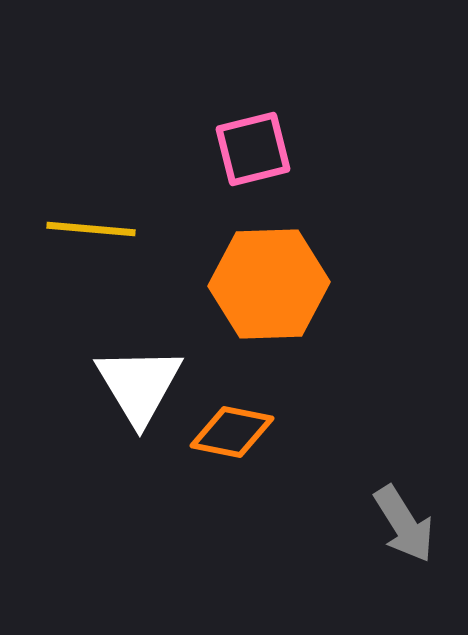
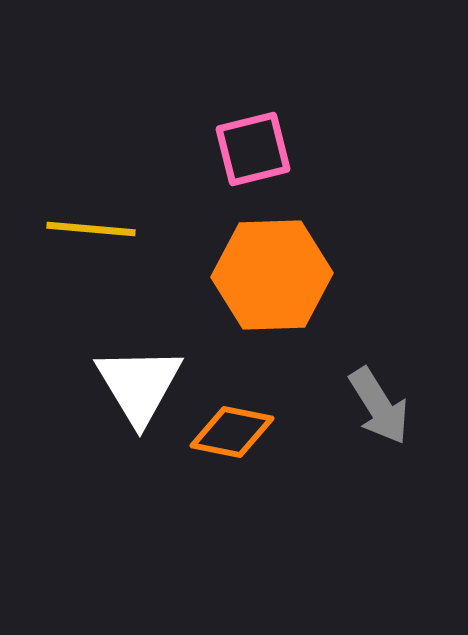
orange hexagon: moved 3 px right, 9 px up
gray arrow: moved 25 px left, 118 px up
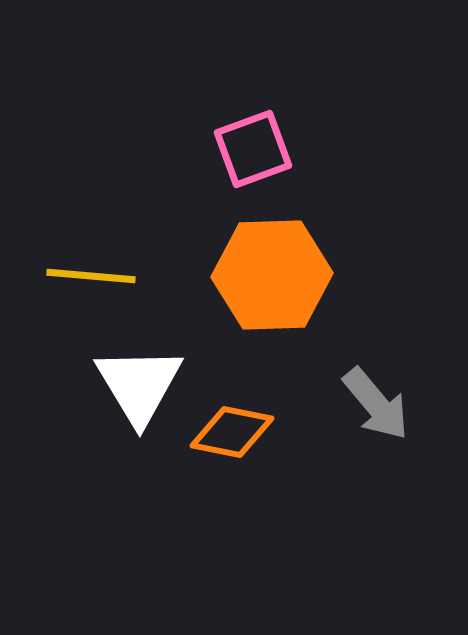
pink square: rotated 6 degrees counterclockwise
yellow line: moved 47 px down
gray arrow: moved 3 px left, 2 px up; rotated 8 degrees counterclockwise
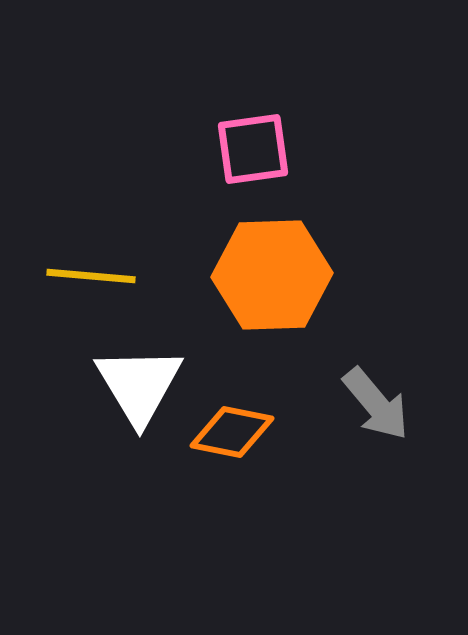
pink square: rotated 12 degrees clockwise
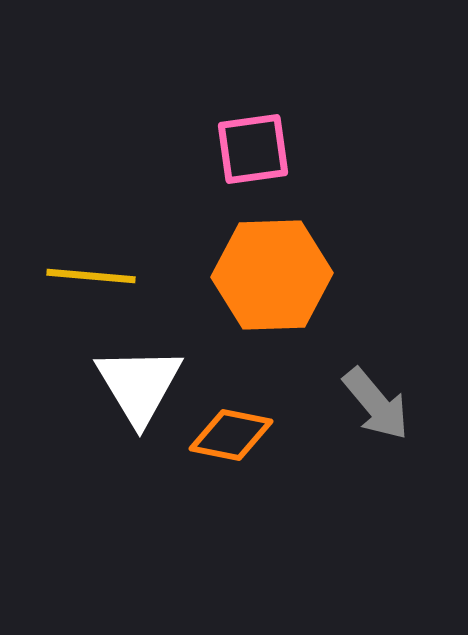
orange diamond: moved 1 px left, 3 px down
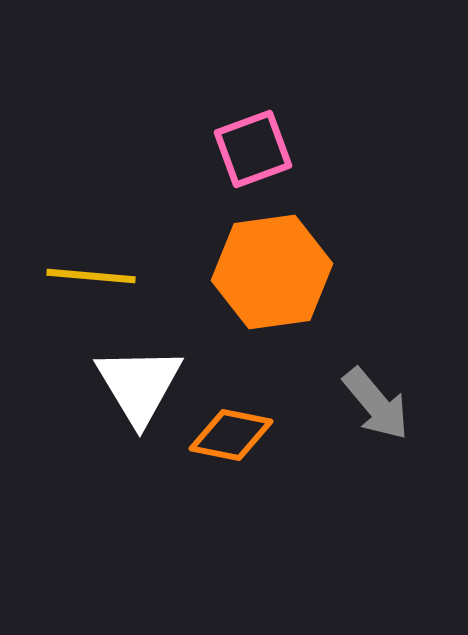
pink square: rotated 12 degrees counterclockwise
orange hexagon: moved 3 px up; rotated 6 degrees counterclockwise
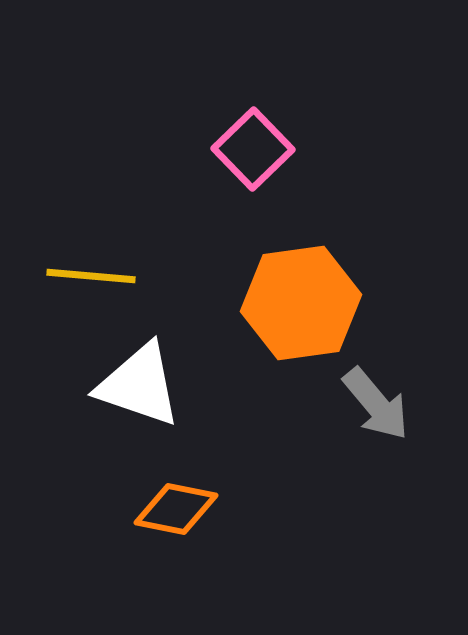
pink square: rotated 24 degrees counterclockwise
orange hexagon: moved 29 px right, 31 px down
white triangle: rotated 40 degrees counterclockwise
orange diamond: moved 55 px left, 74 px down
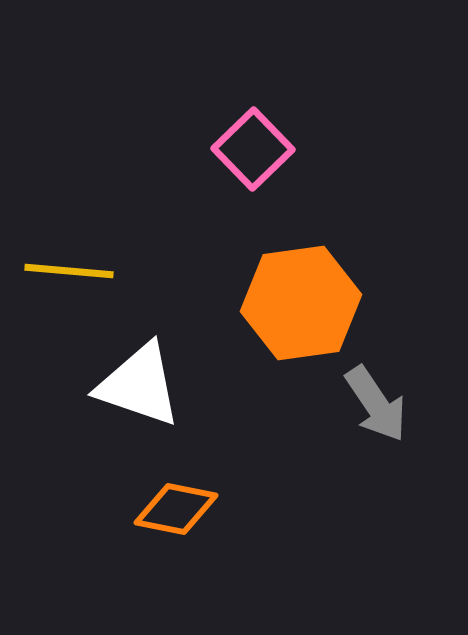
yellow line: moved 22 px left, 5 px up
gray arrow: rotated 6 degrees clockwise
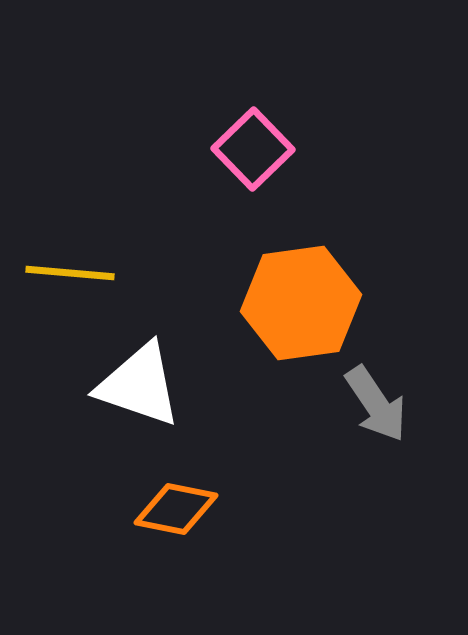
yellow line: moved 1 px right, 2 px down
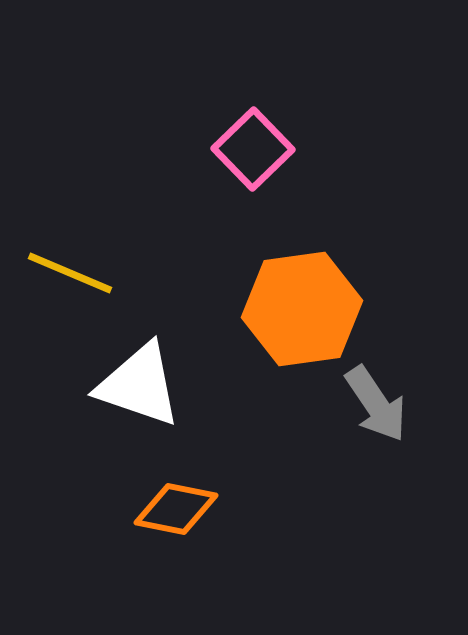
yellow line: rotated 18 degrees clockwise
orange hexagon: moved 1 px right, 6 px down
